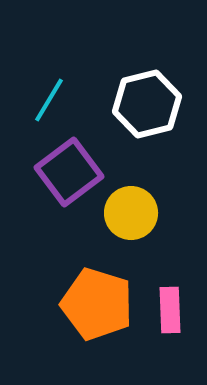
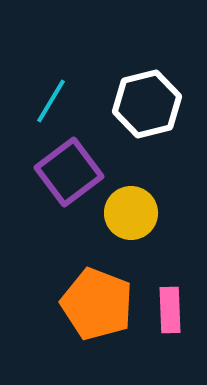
cyan line: moved 2 px right, 1 px down
orange pentagon: rotated 4 degrees clockwise
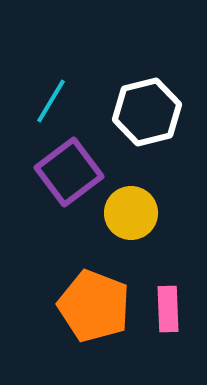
white hexagon: moved 8 px down
orange pentagon: moved 3 px left, 2 px down
pink rectangle: moved 2 px left, 1 px up
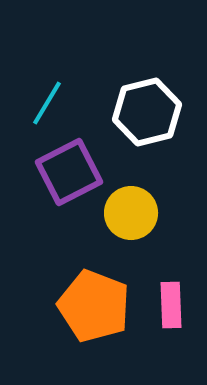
cyan line: moved 4 px left, 2 px down
purple square: rotated 10 degrees clockwise
pink rectangle: moved 3 px right, 4 px up
